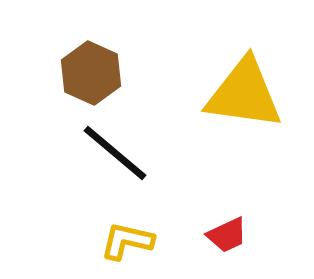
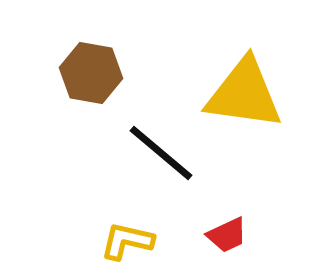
brown hexagon: rotated 14 degrees counterclockwise
black line: moved 46 px right
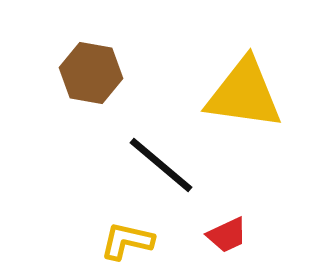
black line: moved 12 px down
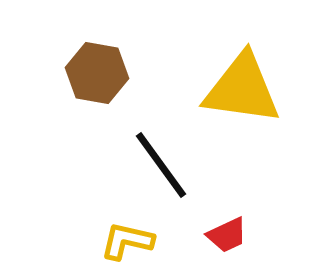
brown hexagon: moved 6 px right
yellow triangle: moved 2 px left, 5 px up
black line: rotated 14 degrees clockwise
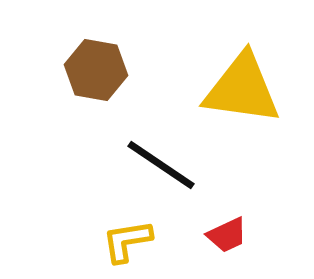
brown hexagon: moved 1 px left, 3 px up
black line: rotated 20 degrees counterclockwise
yellow L-shape: rotated 22 degrees counterclockwise
